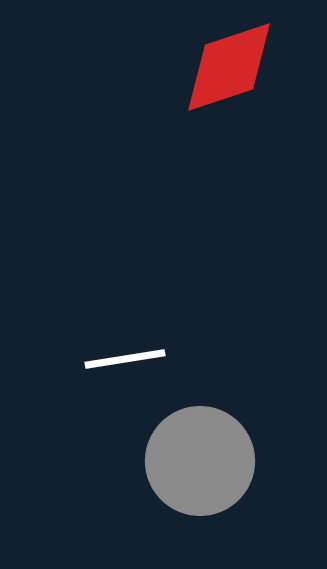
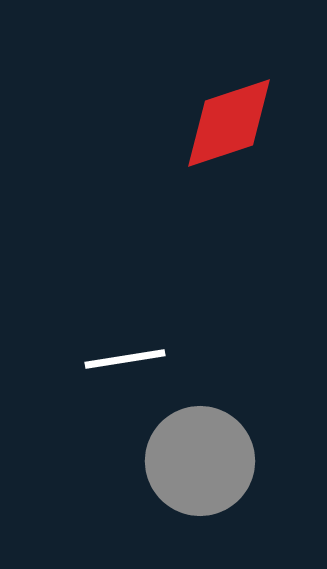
red diamond: moved 56 px down
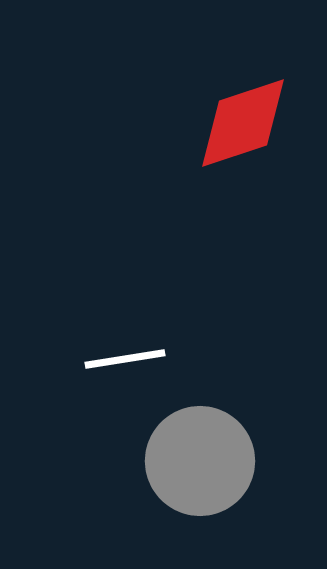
red diamond: moved 14 px right
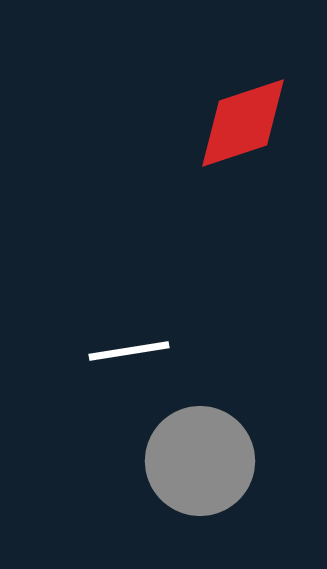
white line: moved 4 px right, 8 px up
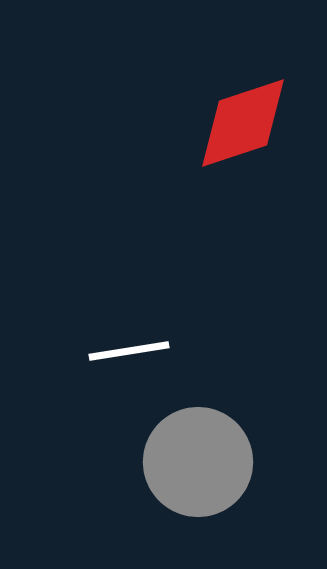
gray circle: moved 2 px left, 1 px down
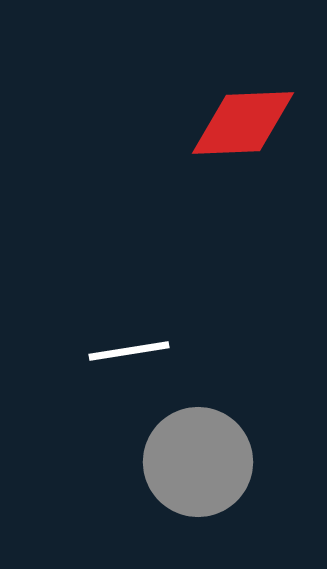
red diamond: rotated 16 degrees clockwise
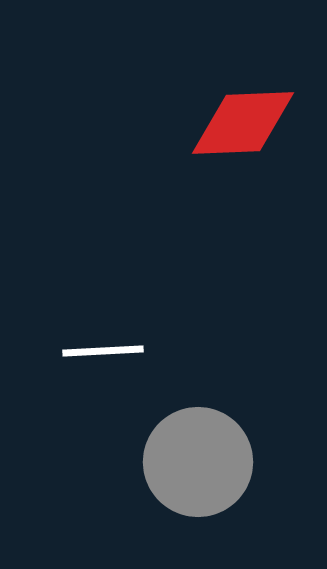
white line: moved 26 px left; rotated 6 degrees clockwise
